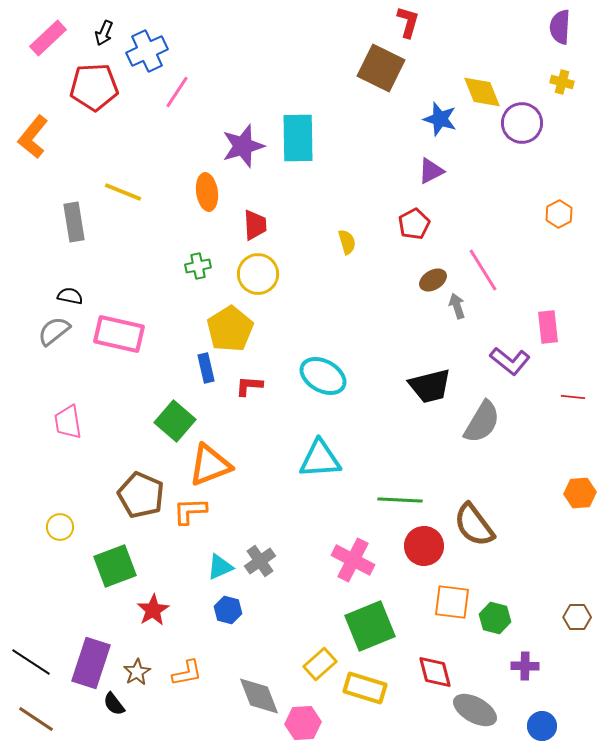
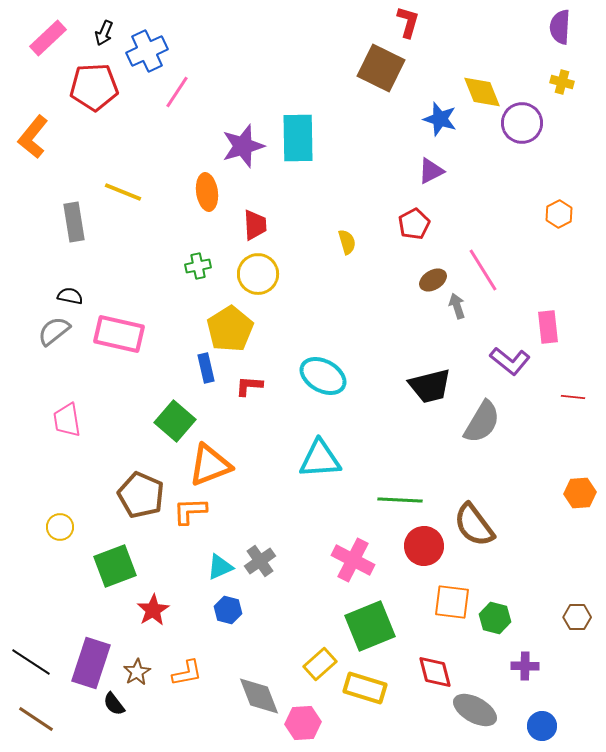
pink trapezoid at (68, 422): moved 1 px left, 2 px up
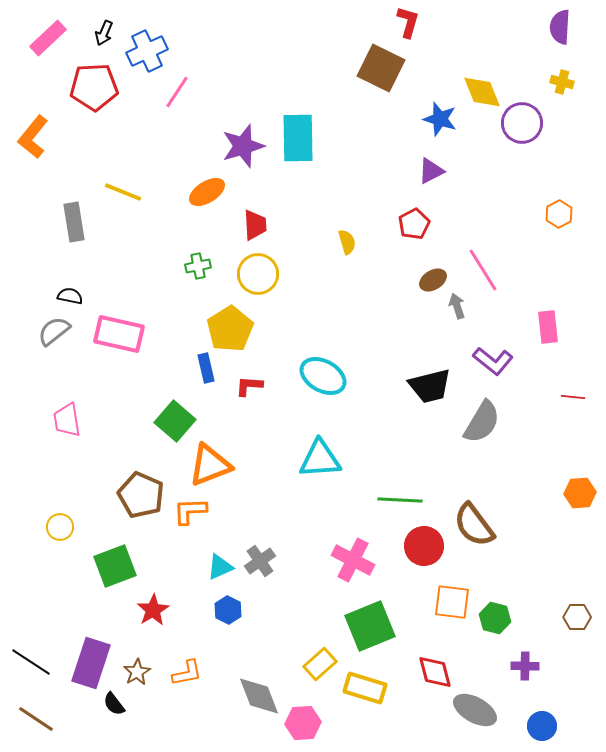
orange ellipse at (207, 192): rotated 66 degrees clockwise
purple L-shape at (510, 361): moved 17 px left
blue hexagon at (228, 610): rotated 12 degrees clockwise
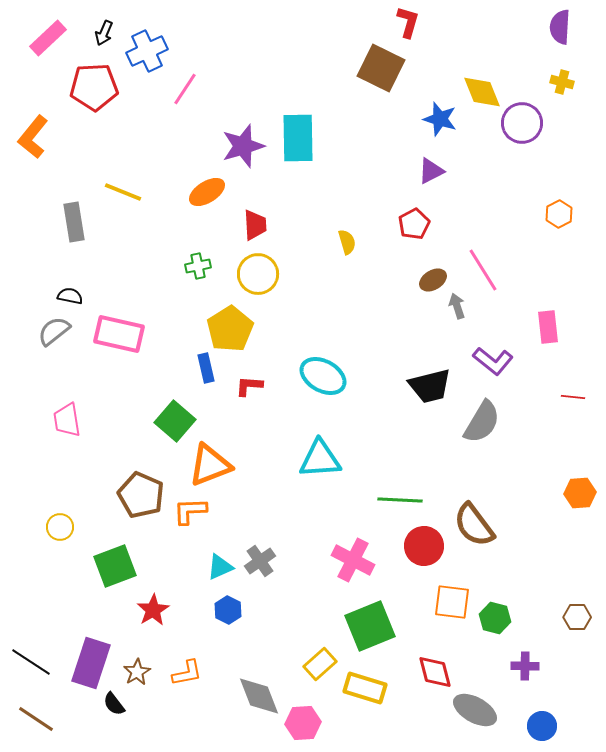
pink line at (177, 92): moved 8 px right, 3 px up
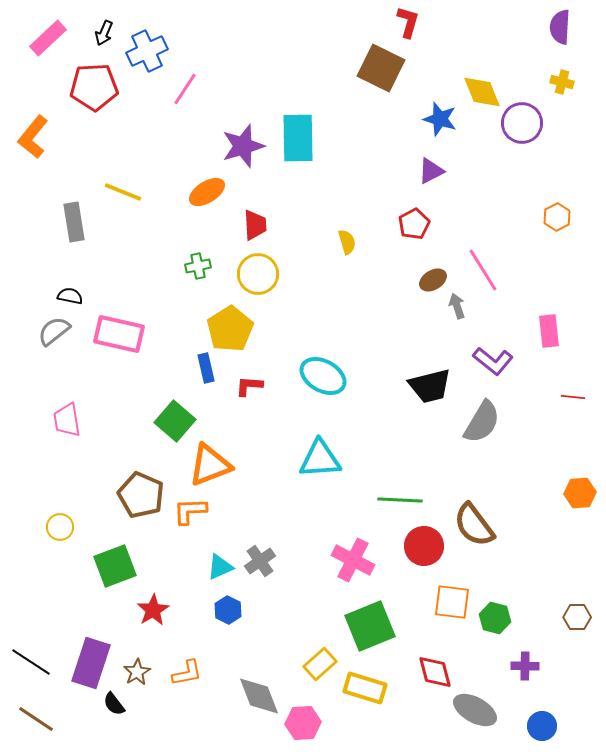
orange hexagon at (559, 214): moved 2 px left, 3 px down
pink rectangle at (548, 327): moved 1 px right, 4 px down
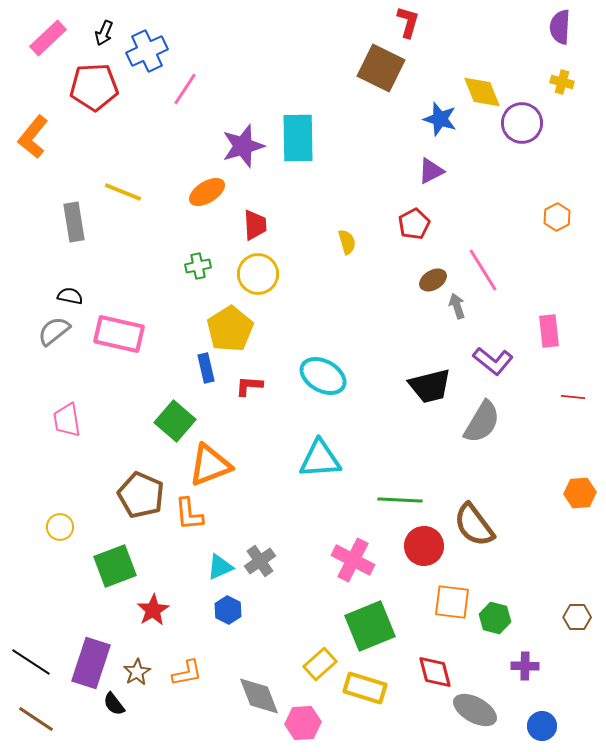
orange L-shape at (190, 511): moved 1 px left, 3 px down; rotated 93 degrees counterclockwise
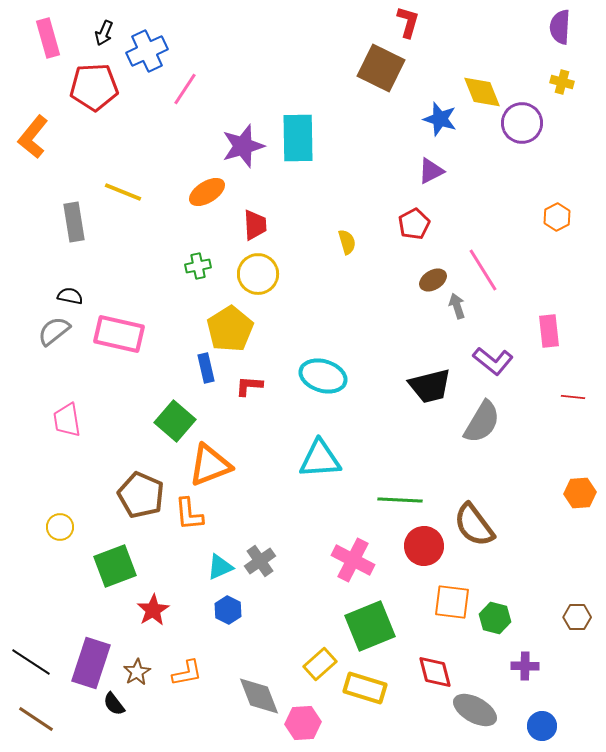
pink rectangle at (48, 38): rotated 63 degrees counterclockwise
cyan ellipse at (323, 376): rotated 12 degrees counterclockwise
